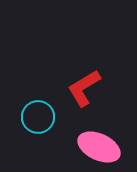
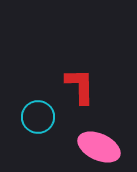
red L-shape: moved 4 px left, 2 px up; rotated 120 degrees clockwise
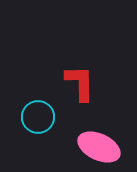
red L-shape: moved 3 px up
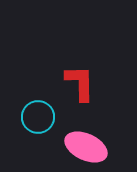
pink ellipse: moved 13 px left
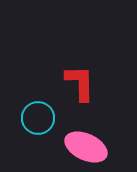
cyan circle: moved 1 px down
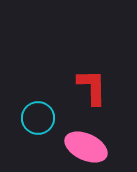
red L-shape: moved 12 px right, 4 px down
